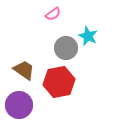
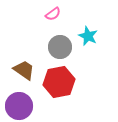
gray circle: moved 6 px left, 1 px up
purple circle: moved 1 px down
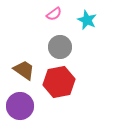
pink semicircle: moved 1 px right
cyan star: moved 1 px left, 16 px up
purple circle: moved 1 px right
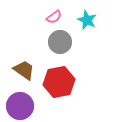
pink semicircle: moved 3 px down
gray circle: moved 5 px up
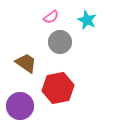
pink semicircle: moved 3 px left
brown trapezoid: moved 2 px right, 7 px up
red hexagon: moved 1 px left, 6 px down
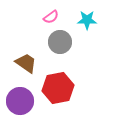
cyan star: rotated 24 degrees counterclockwise
purple circle: moved 5 px up
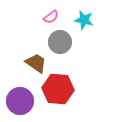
cyan star: moved 3 px left; rotated 12 degrees clockwise
brown trapezoid: moved 10 px right
red hexagon: moved 1 px down; rotated 16 degrees clockwise
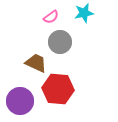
cyan star: moved 7 px up; rotated 24 degrees counterclockwise
brown trapezoid: rotated 10 degrees counterclockwise
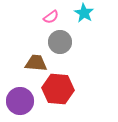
cyan star: rotated 30 degrees counterclockwise
brown trapezoid: rotated 20 degrees counterclockwise
